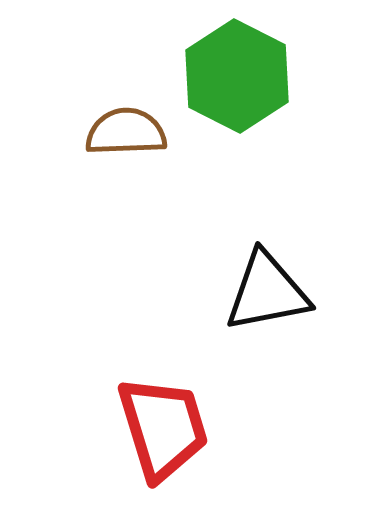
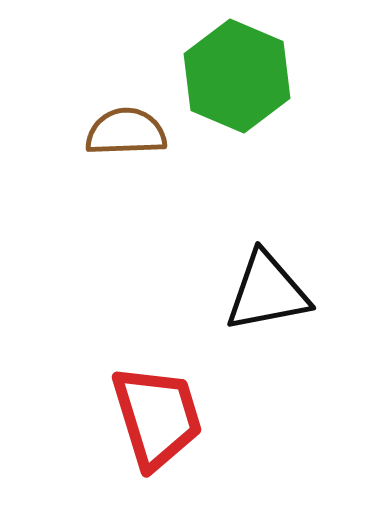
green hexagon: rotated 4 degrees counterclockwise
red trapezoid: moved 6 px left, 11 px up
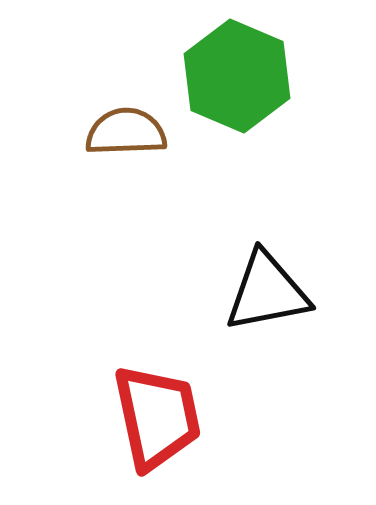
red trapezoid: rotated 5 degrees clockwise
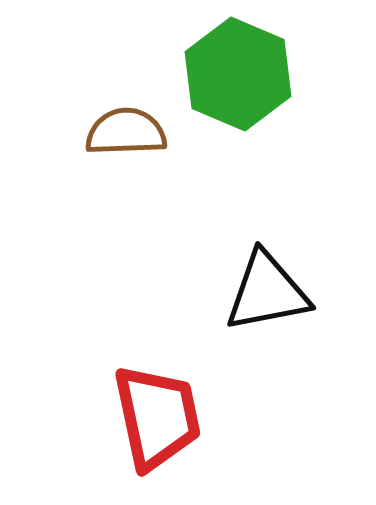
green hexagon: moved 1 px right, 2 px up
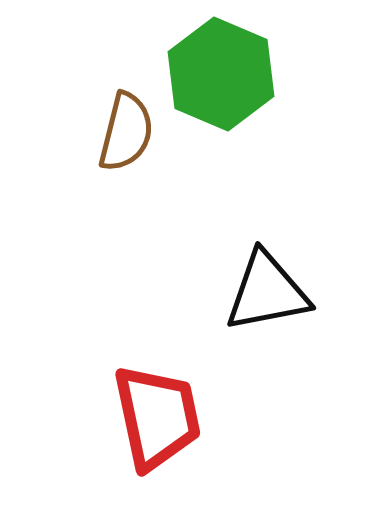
green hexagon: moved 17 px left
brown semicircle: rotated 106 degrees clockwise
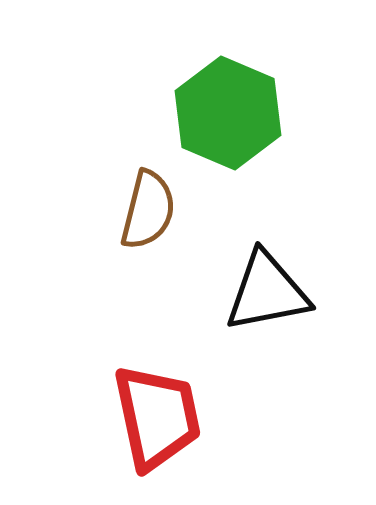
green hexagon: moved 7 px right, 39 px down
brown semicircle: moved 22 px right, 78 px down
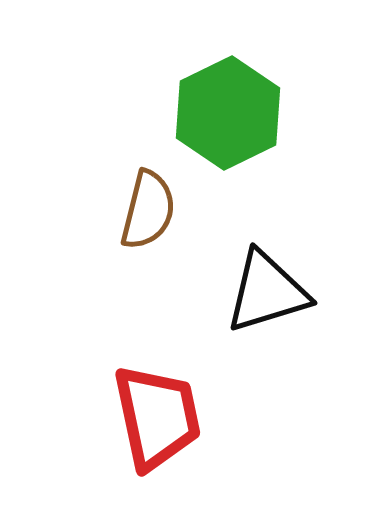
green hexagon: rotated 11 degrees clockwise
black triangle: rotated 6 degrees counterclockwise
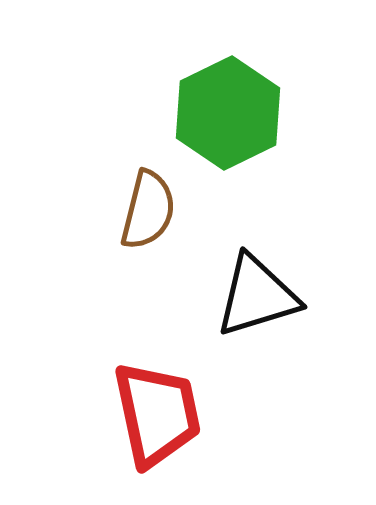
black triangle: moved 10 px left, 4 px down
red trapezoid: moved 3 px up
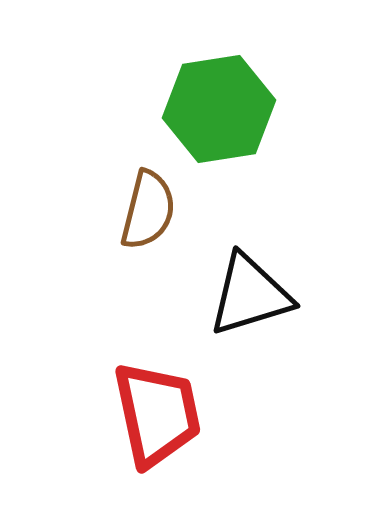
green hexagon: moved 9 px left, 4 px up; rotated 17 degrees clockwise
black triangle: moved 7 px left, 1 px up
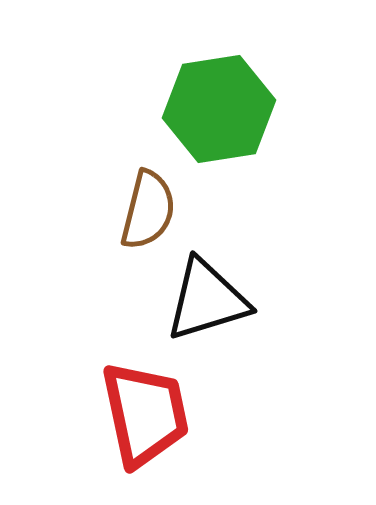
black triangle: moved 43 px left, 5 px down
red trapezoid: moved 12 px left
